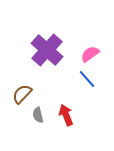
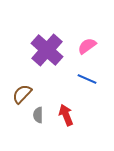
pink semicircle: moved 3 px left, 8 px up
blue line: rotated 24 degrees counterclockwise
gray semicircle: rotated 14 degrees clockwise
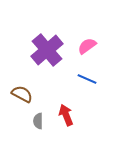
purple cross: rotated 8 degrees clockwise
brown semicircle: rotated 75 degrees clockwise
gray semicircle: moved 6 px down
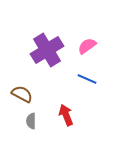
purple cross: rotated 8 degrees clockwise
gray semicircle: moved 7 px left
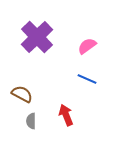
purple cross: moved 10 px left, 13 px up; rotated 12 degrees counterclockwise
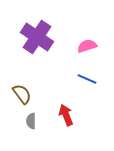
purple cross: rotated 12 degrees counterclockwise
pink semicircle: rotated 18 degrees clockwise
brown semicircle: rotated 25 degrees clockwise
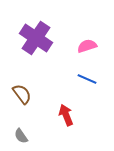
purple cross: moved 1 px left, 1 px down
gray semicircle: moved 10 px left, 15 px down; rotated 35 degrees counterclockwise
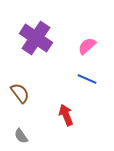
pink semicircle: rotated 24 degrees counterclockwise
brown semicircle: moved 2 px left, 1 px up
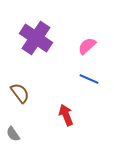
blue line: moved 2 px right
gray semicircle: moved 8 px left, 2 px up
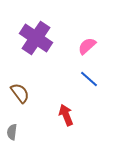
blue line: rotated 18 degrees clockwise
gray semicircle: moved 1 px left, 2 px up; rotated 42 degrees clockwise
